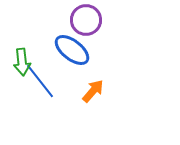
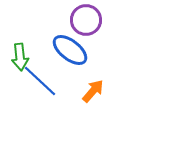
blue ellipse: moved 2 px left
green arrow: moved 2 px left, 5 px up
blue line: rotated 9 degrees counterclockwise
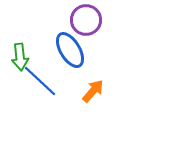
blue ellipse: rotated 21 degrees clockwise
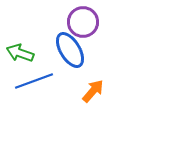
purple circle: moved 3 px left, 2 px down
green arrow: moved 4 px up; rotated 116 degrees clockwise
blue line: moved 6 px left; rotated 63 degrees counterclockwise
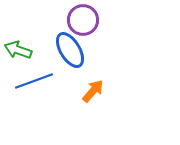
purple circle: moved 2 px up
green arrow: moved 2 px left, 3 px up
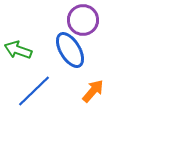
blue line: moved 10 px down; rotated 24 degrees counterclockwise
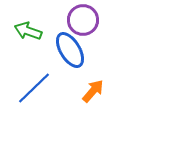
green arrow: moved 10 px right, 19 px up
blue line: moved 3 px up
